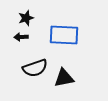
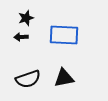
black semicircle: moved 7 px left, 11 px down
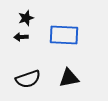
black triangle: moved 5 px right
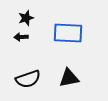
blue rectangle: moved 4 px right, 2 px up
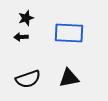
blue rectangle: moved 1 px right
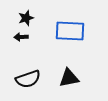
blue rectangle: moved 1 px right, 2 px up
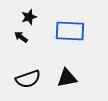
black star: moved 3 px right, 1 px up
black arrow: rotated 40 degrees clockwise
black triangle: moved 2 px left
